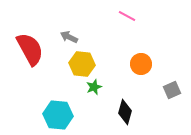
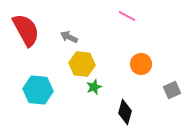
red semicircle: moved 4 px left, 19 px up
cyan hexagon: moved 20 px left, 25 px up
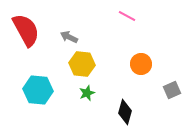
green star: moved 7 px left, 6 px down
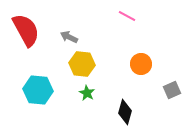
green star: rotated 21 degrees counterclockwise
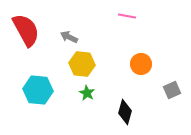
pink line: rotated 18 degrees counterclockwise
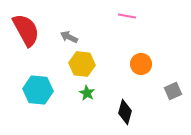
gray square: moved 1 px right, 1 px down
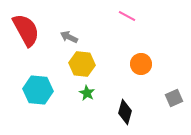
pink line: rotated 18 degrees clockwise
gray square: moved 1 px right, 7 px down
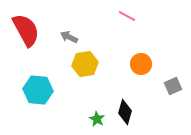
yellow hexagon: moved 3 px right; rotated 15 degrees counterclockwise
green star: moved 10 px right, 26 px down
gray square: moved 1 px left, 12 px up
